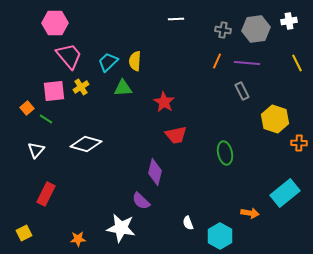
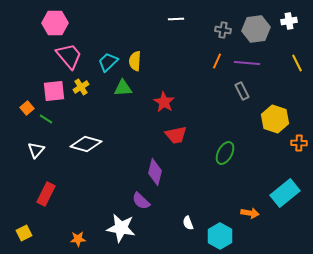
green ellipse: rotated 40 degrees clockwise
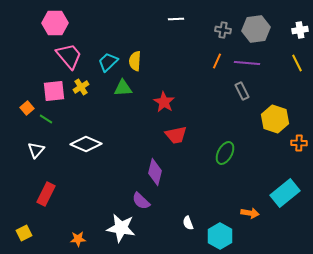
white cross: moved 11 px right, 9 px down
white diamond: rotated 8 degrees clockwise
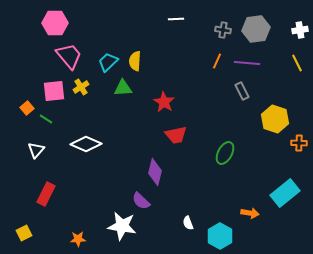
white star: moved 1 px right, 2 px up
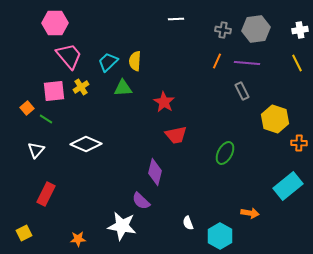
cyan rectangle: moved 3 px right, 7 px up
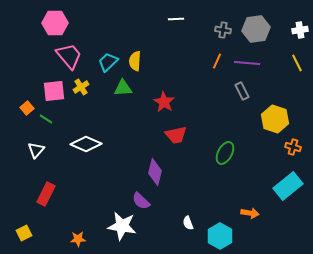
orange cross: moved 6 px left, 4 px down; rotated 14 degrees clockwise
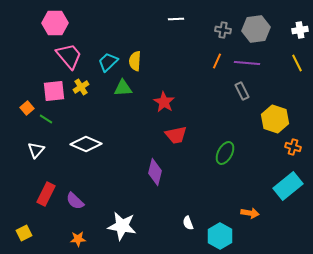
purple semicircle: moved 66 px left
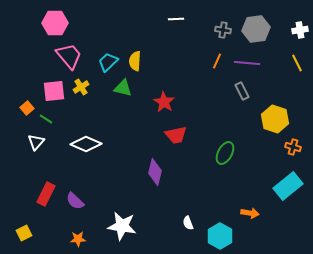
green triangle: rotated 18 degrees clockwise
white triangle: moved 8 px up
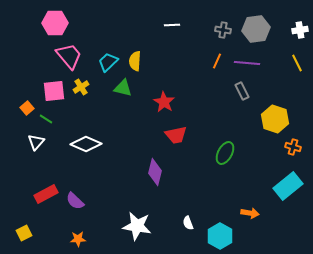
white line: moved 4 px left, 6 px down
red rectangle: rotated 35 degrees clockwise
white star: moved 15 px right
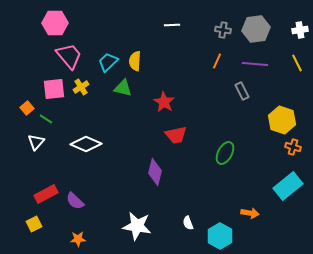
purple line: moved 8 px right, 1 px down
pink square: moved 2 px up
yellow hexagon: moved 7 px right, 1 px down
yellow square: moved 10 px right, 9 px up
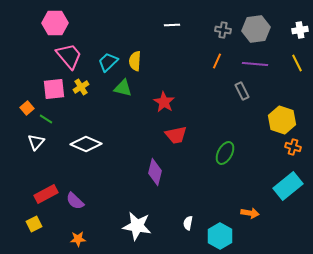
white semicircle: rotated 32 degrees clockwise
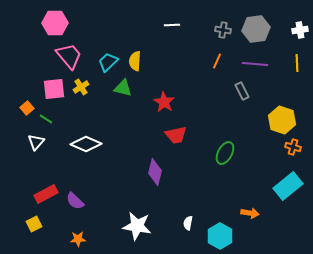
yellow line: rotated 24 degrees clockwise
